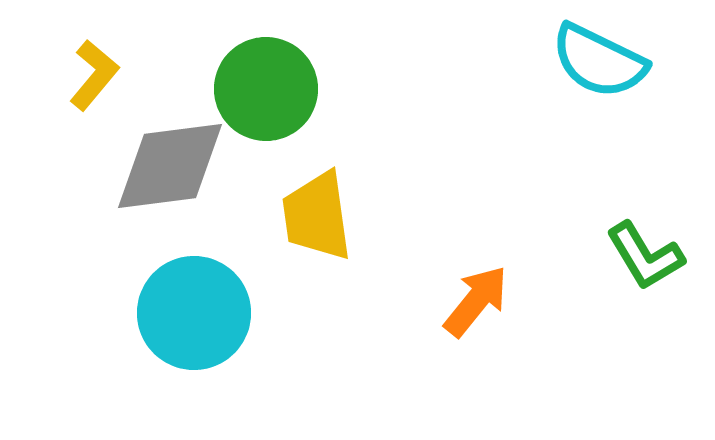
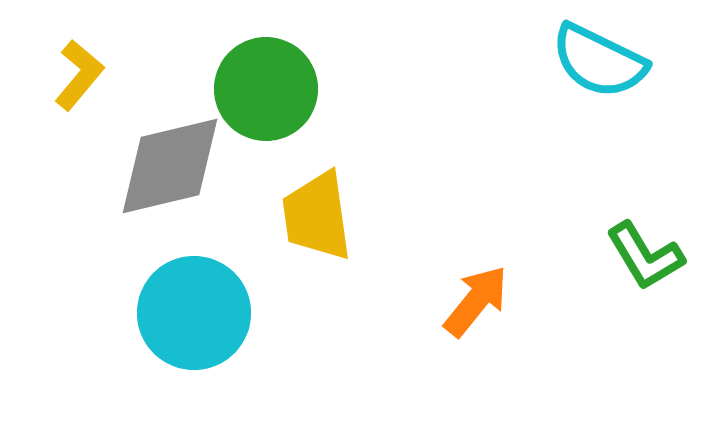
yellow L-shape: moved 15 px left
gray diamond: rotated 6 degrees counterclockwise
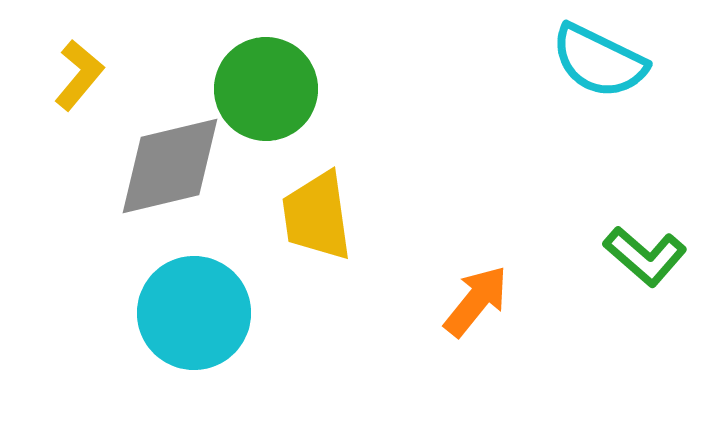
green L-shape: rotated 18 degrees counterclockwise
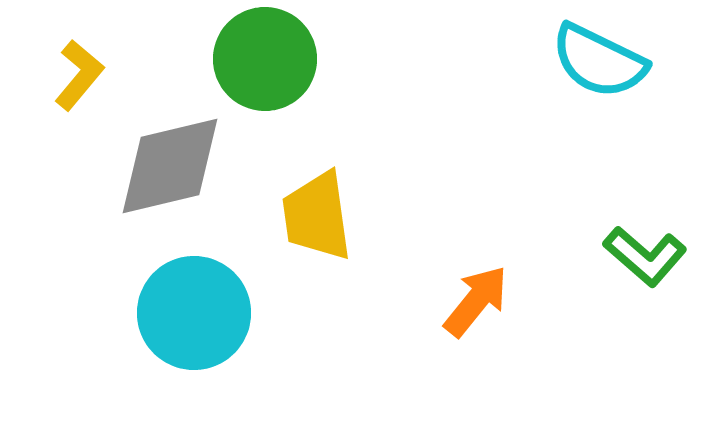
green circle: moved 1 px left, 30 px up
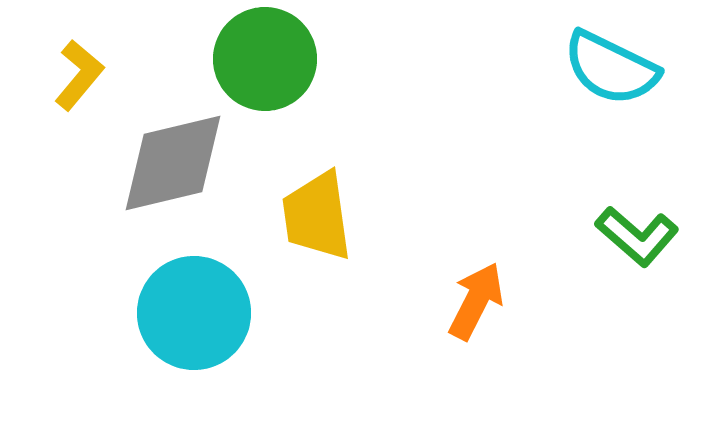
cyan semicircle: moved 12 px right, 7 px down
gray diamond: moved 3 px right, 3 px up
green L-shape: moved 8 px left, 20 px up
orange arrow: rotated 12 degrees counterclockwise
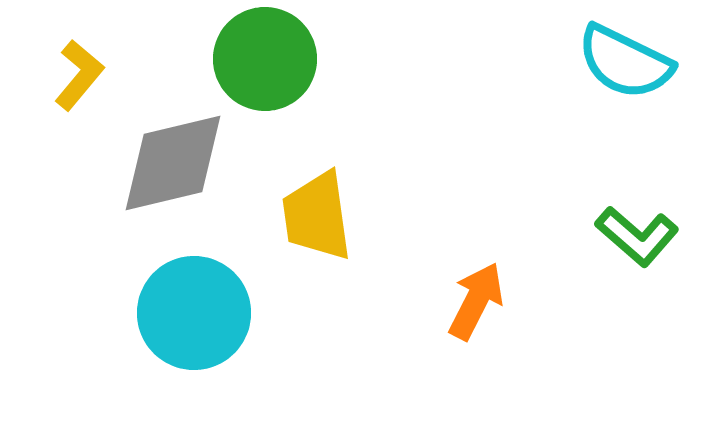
cyan semicircle: moved 14 px right, 6 px up
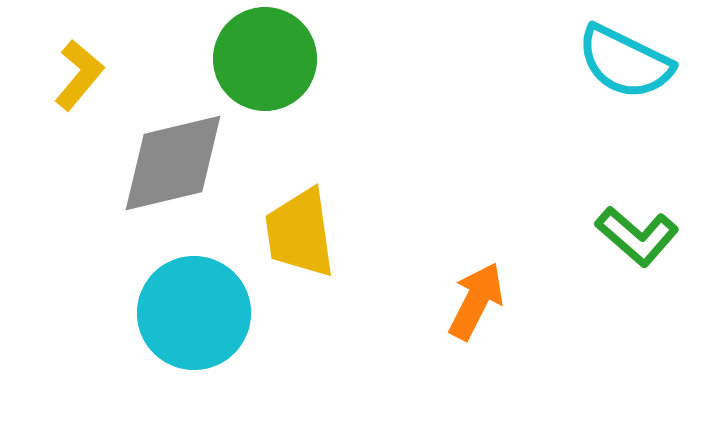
yellow trapezoid: moved 17 px left, 17 px down
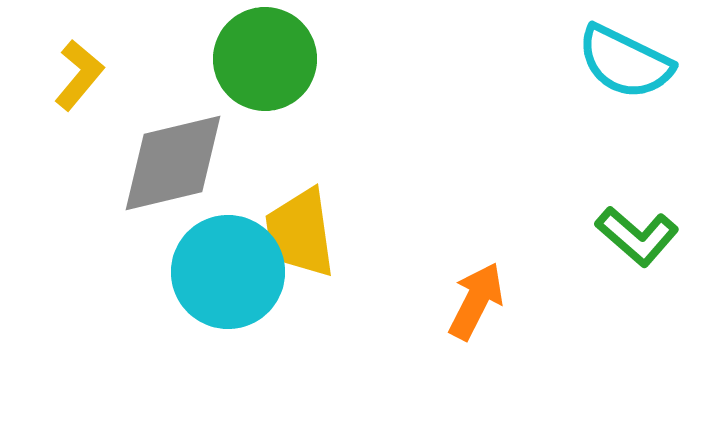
cyan circle: moved 34 px right, 41 px up
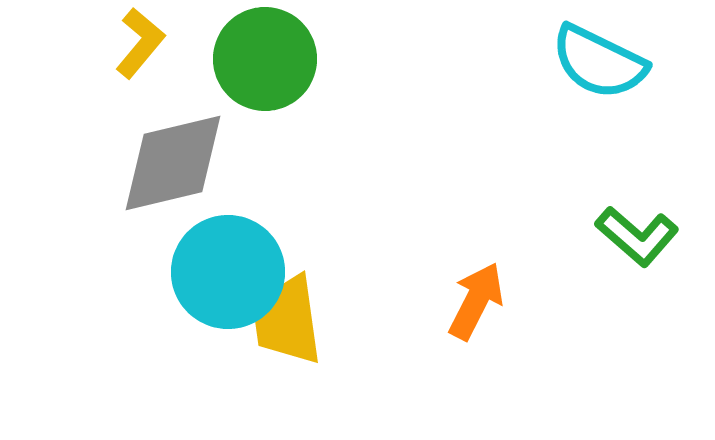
cyan semicircle: moved 26 px left
yellow L-shape: moved 61 px right, 32 px up
yellow trapezoid: moved 13 px left, 87 px down
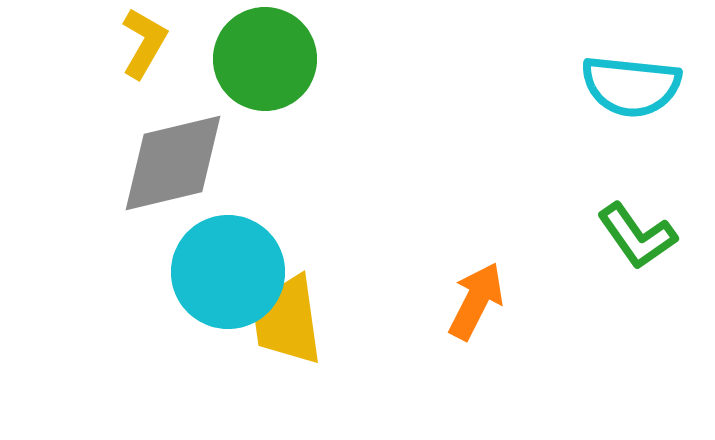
yellow L-shape: moved 4 px right; rotated 10 degrees counterclockwise
cyan semicircle: moved 32 px right, 24 px down; rotated 20 degrees counterclockwise
green L-shape: rotated 14 degrees clockwise
